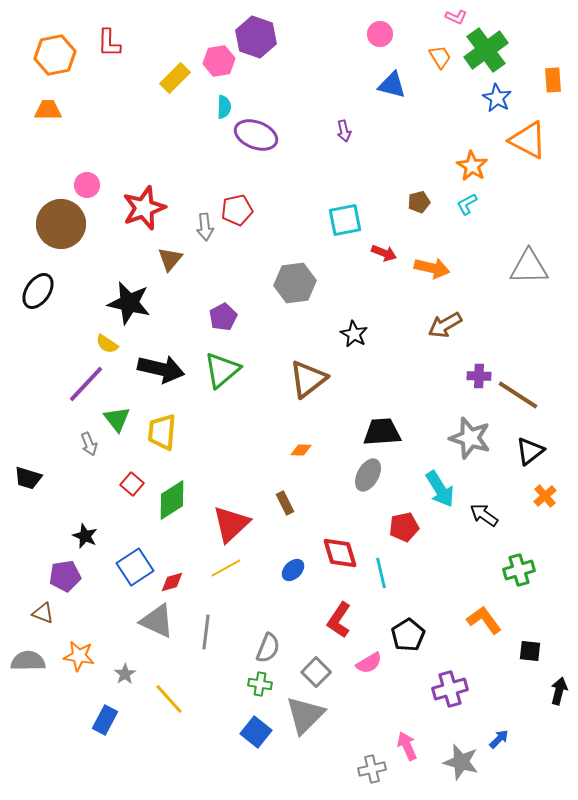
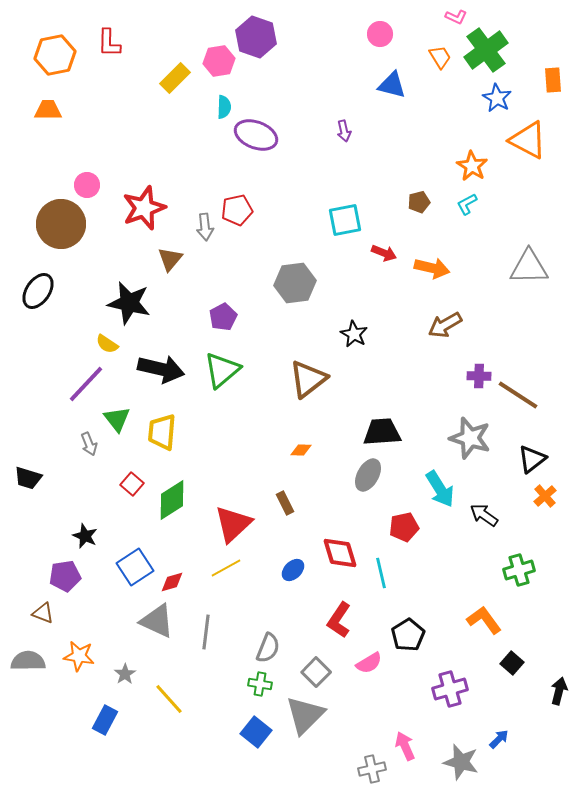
black triangle at (530, 451): moved 2 px right, 8 px down
red triangle at (231, 524): moved 2 px right
black square at (530, 651): moved 18 px left, 12 px down; rotated 35 degrees clockwise
pink arrow at (407, 746): moved 2 px left
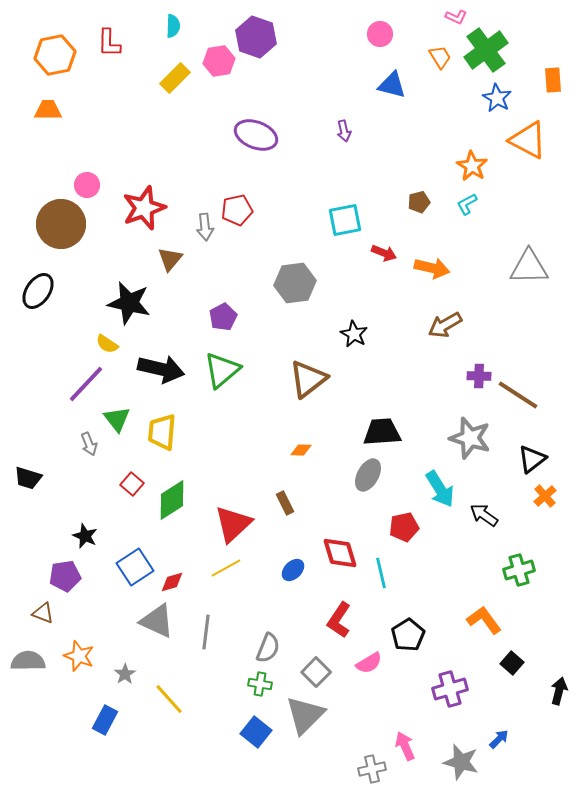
cyan semicircle at (224, 107): moved 51 px left, 81 px up
orange star at (79, 656): rotated 12 degrees clockwise
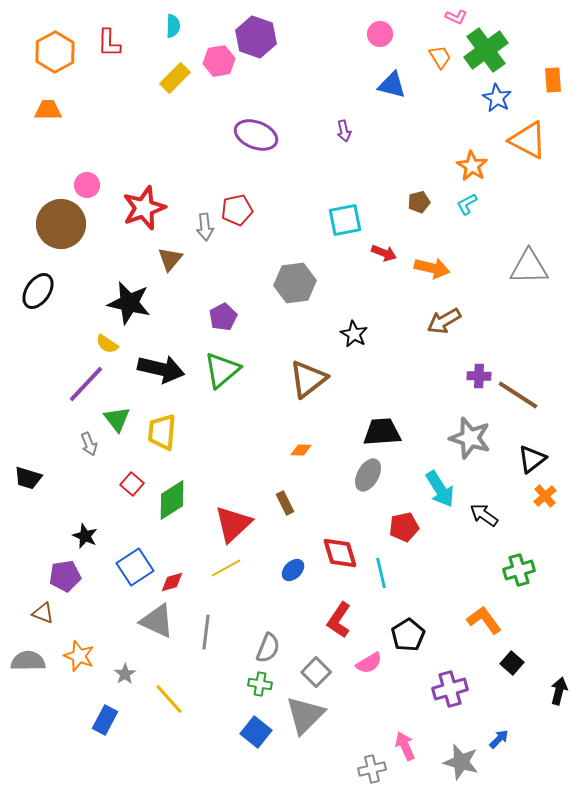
orange hexagon at (55, 55): moved 3 px up; rotated 18 degrees counterclockwise
brown arrow at (445, 325): moved 1 px left, 4 px up
